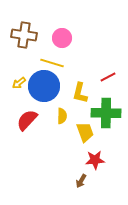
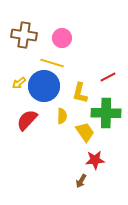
yellow trapezoid: rotated 15 degrees counterclockwise
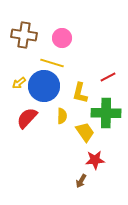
red semicircle: moved 2 px up
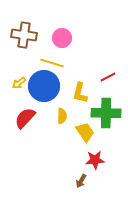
red semicircle: moved 2 px left
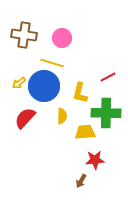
yellow trapezoid: rotated 60 degrees counterclockwise
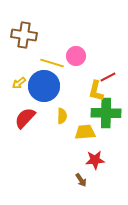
pink circle: moved 14 px right, 18 px down
yellow L-shape: moved 16 px right, 2 px up
brown arrow: moved 1 px up; rotated 64 degrees counterclockwise
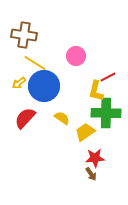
yellow line: moved 17 px left; rotated 15 degrees clockwise
yellow semicircle: moved 2 px down; rotated 56 degrees counterclockwise
yellow trapezoid: rotated 30 degrees counterclockwise
red star: moved 2 px up
brown arrow: moved 10 px right, 6 px up
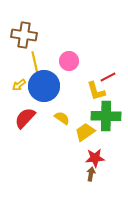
pink circle: moved 7 px left, 5 px down
yellow line: rotated 45 degrees clockwise
yellow arrow: moved 2 px down
yellow L-shape: rotated 30 degrees counterclockwise
green cross: moved 3 px down
brown arrow: rotated 136 degrees counterclockwise
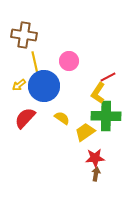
yellow L-shape: moved 2 px right, 2 px down; rotated 50 degrees clockwise
brown arrow: moved 5 px right
